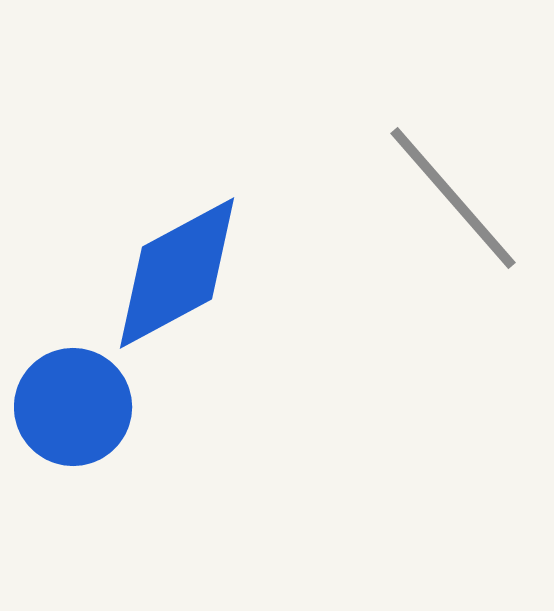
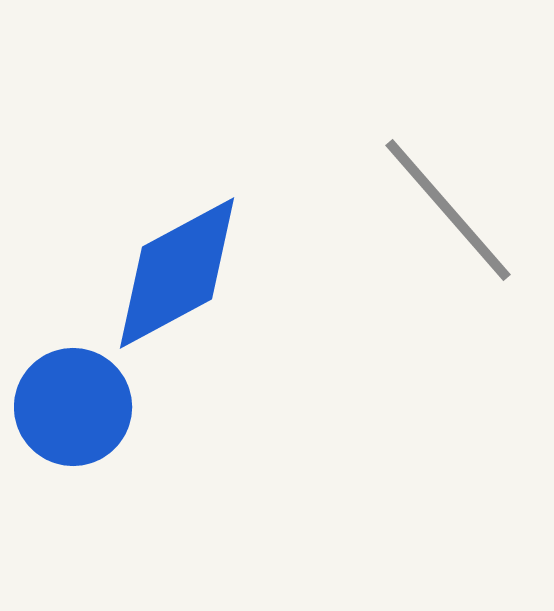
gray line: moved 5 px left, 12 px down
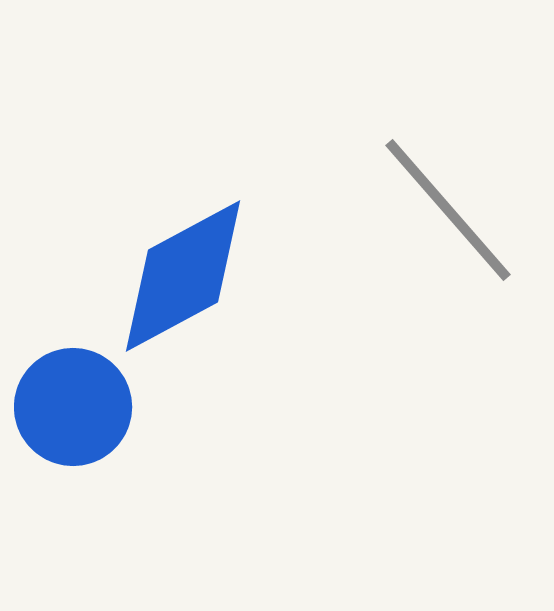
blue diamond: moved 6 px right, 3 px down
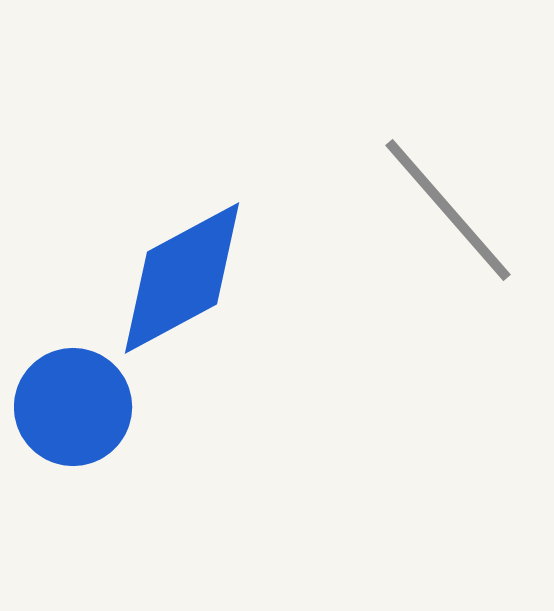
blue diamond: moved 1 px left, 2 px down
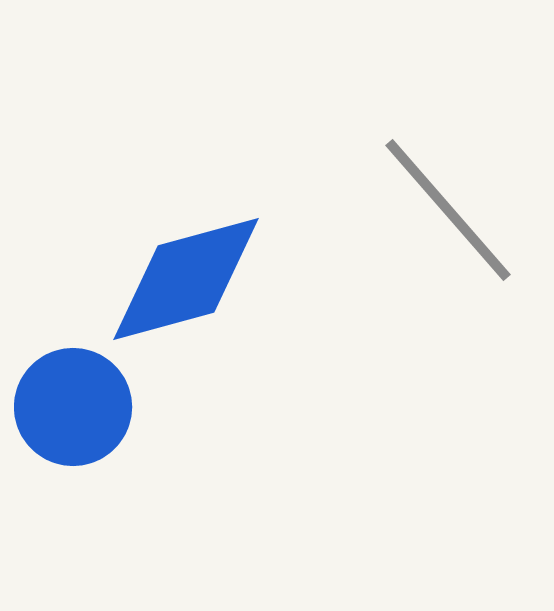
blue diamond: moved 4 px right, 1 px down; rotated 13 degrees clockwise
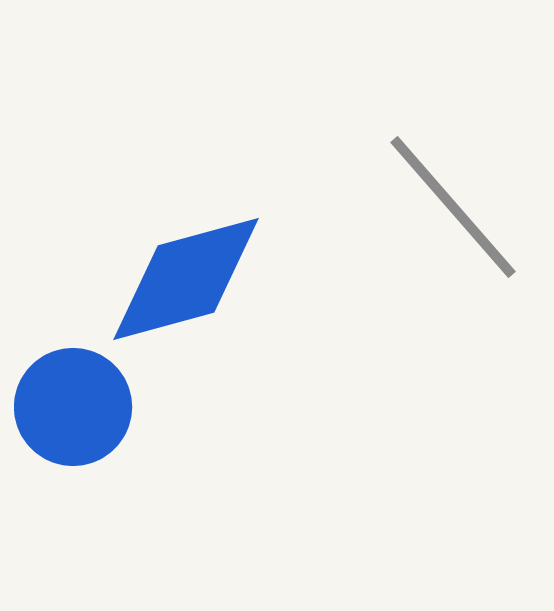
gray line: moved 5 px right, 3 px up
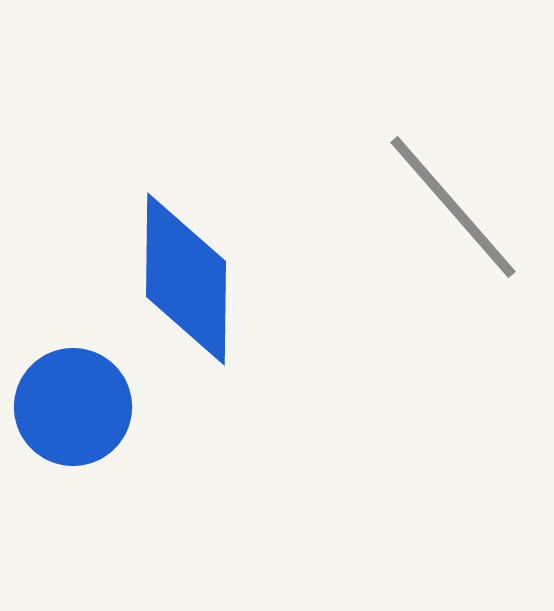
blue diamond: rotated 74 degrees counterclockwise
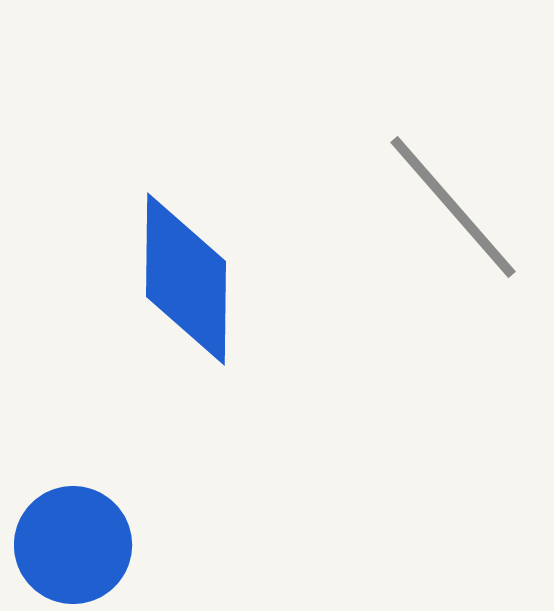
blue circle: moved 138 px down
